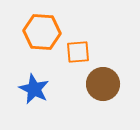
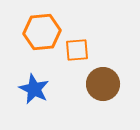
orange hexagon: rotated 9 degrees counterclockwise
orange square: moved 1 px left, 2 px up
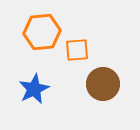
blue star: rotated 20 degrees clockwise
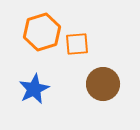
orange hexagon: rotated 12 degrees counterclockwise
orange square: moved 6 px up
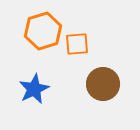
orange hexagon: moved 1 px right, 1 px up
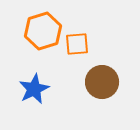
brown circle: moved 1 px left, 2 px up
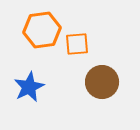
orange hexagon: moved 1 px left, 1 px up; rotated 9 degrees clockwise
blue star: moved 5 px left, 2 px up
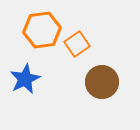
orange square: rotated 30 degrees counterclockwise
blue star: moved 4 px left, 8 px up
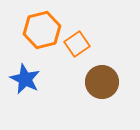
orange hexagon: rotated 6 degrees counterclockwise
blue star: rotated 20 degrees counterclockwise
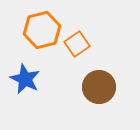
brown circle: moved 3 px left, 5 px down
